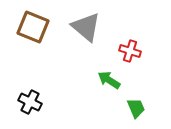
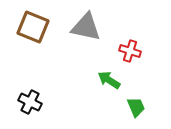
gray triangle: rotated 28 degrees counterclockwise
green trapezoid: moved 1 px up
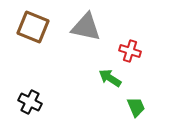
green arrow: moved 1 px right, 2 px up
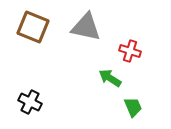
green trapezoid: moved 3 px left
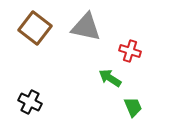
brown square: moved 2 px right, 1 px down; rotated 16 degrees clockwise
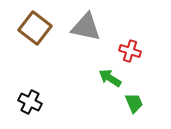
green trapezoid: moved 1 px right, 4 px up
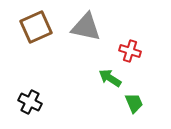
brown square: moved 1 px right, 1 px up; rotated 28 degrees clockwise
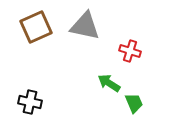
gray triangle: moved 1 px left, 1 px up
green arrow: moved 1 px left, 5 px down
black cross: rotated 15 degrees counterclockwise
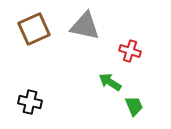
brown square: moved 2 px left, 2 px down
green arrow: moved 1 px right, 1 px up
green trapezoid: moved 3 px down
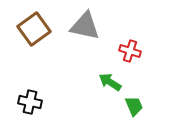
brown square: rotated 12 degrees counterclockwise
